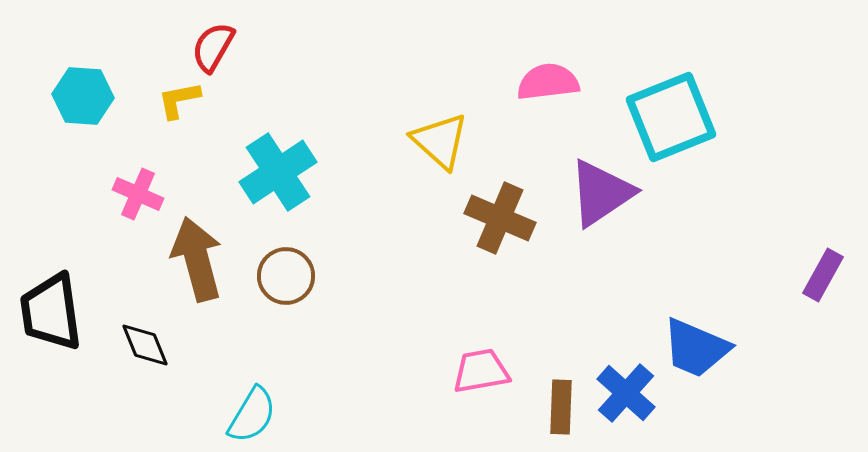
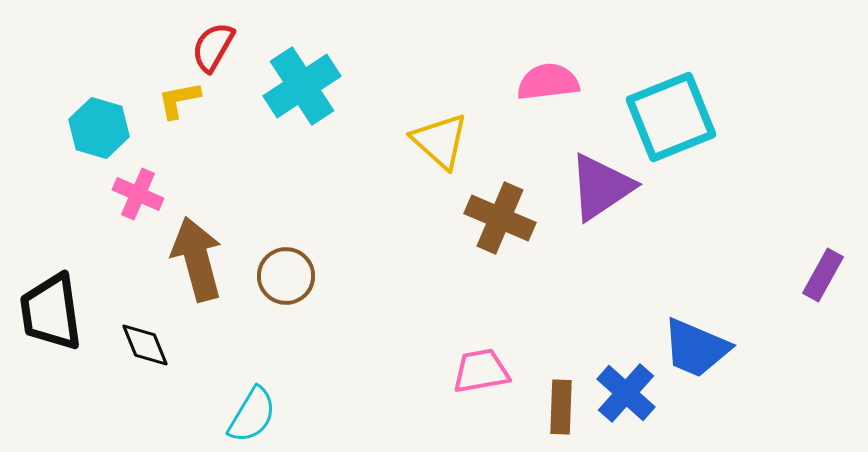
cyan hexagon: moved 16 px right, 32 px down; rotated 12 degrees clockwise
cyan cross: moved 24 px right, 86 px up
purple triangle: moved 6 px up
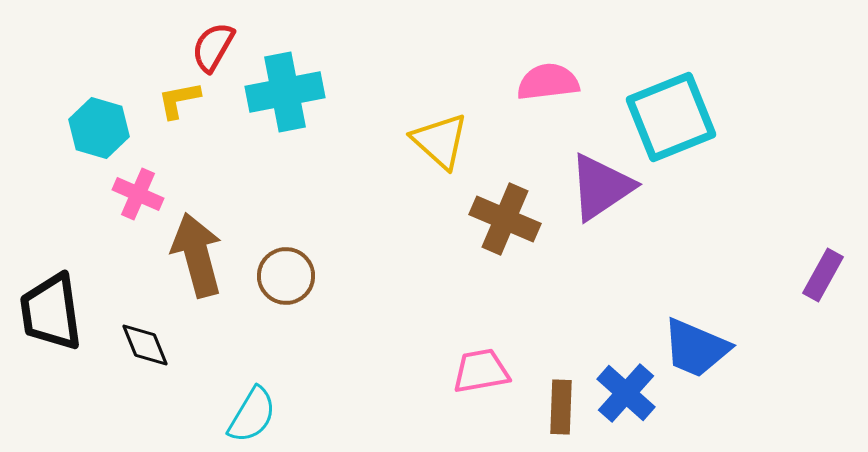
cyan cross: moved 17 px left, 6 px down; rotated 22 degrees clockwise
brown cross: moved 5 px right, 1 px down
brown arrow: moved 4 px up
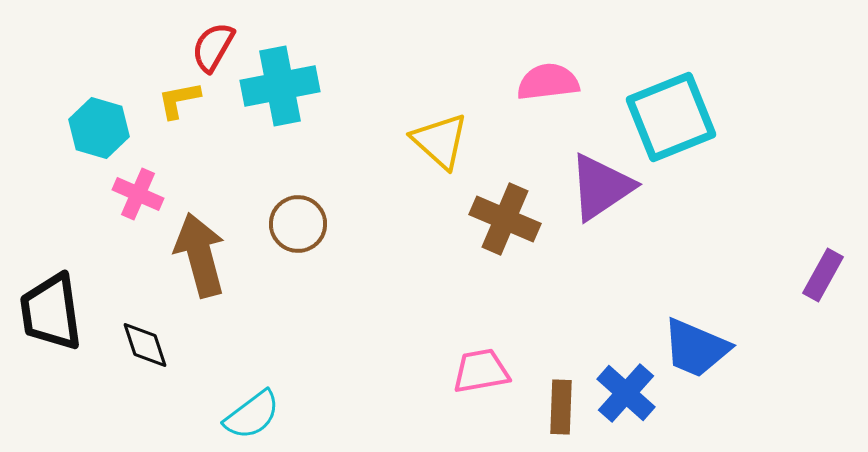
cyan cross: moved 5 px left, 6 px up
brown arrow: moved 3 px right
brown circle: moved 12 px right, 52 px up
black diamond: rotated 4 degrees clockwise
cyan semicircle: rotated 22 degrees clockwise
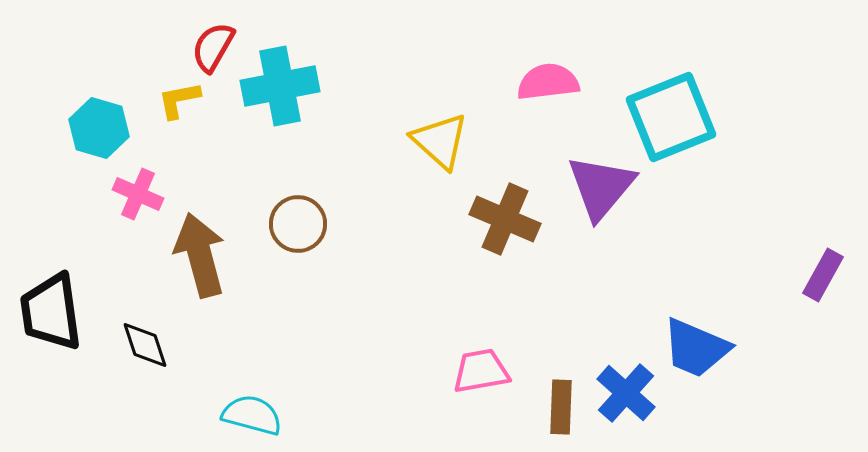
purple triangle: rotated 16 degrees counterclockwise
cyan semicircle: rotated 128 degrees counterclockwise
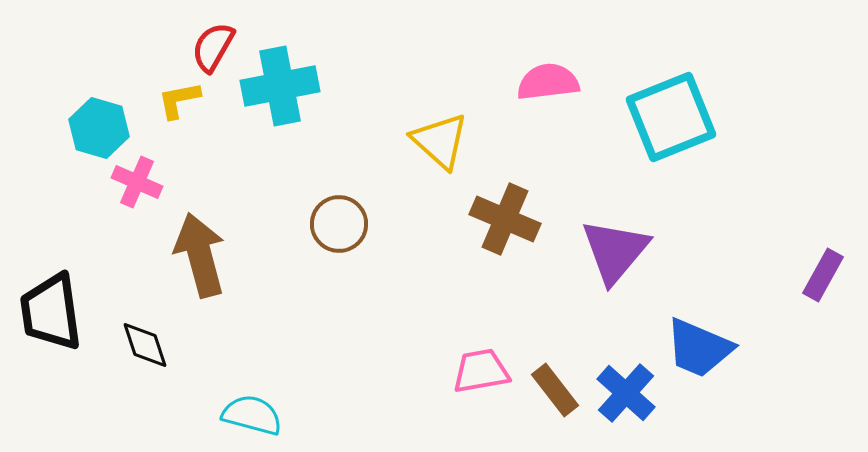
purple triangle: moved 14 px right, 64 px down
pink cross: moved 1 px left, 12 px up
brown circle: moved 41 px right
blue trapezoid: moved 3 px right
brown rectangle: moved 6 px left, 17 px up; rotated 40 degrees counterclockwise
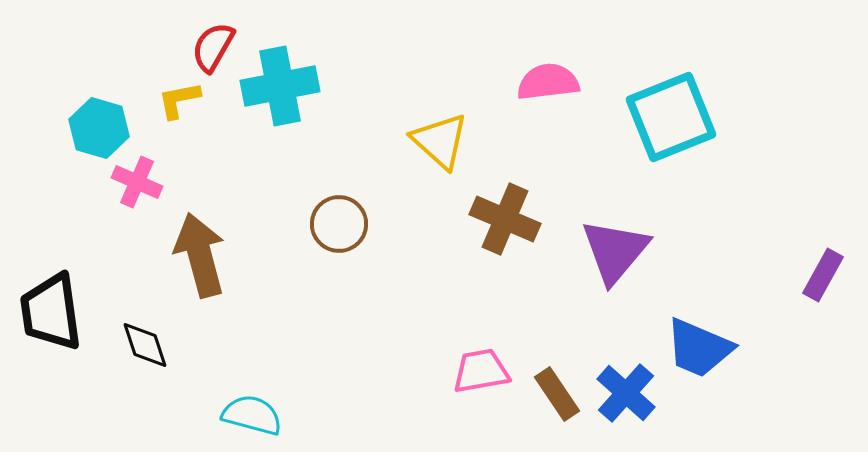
brown rectangle: moved 2 px right, 4 px down; rotated 4 degrees clockwise
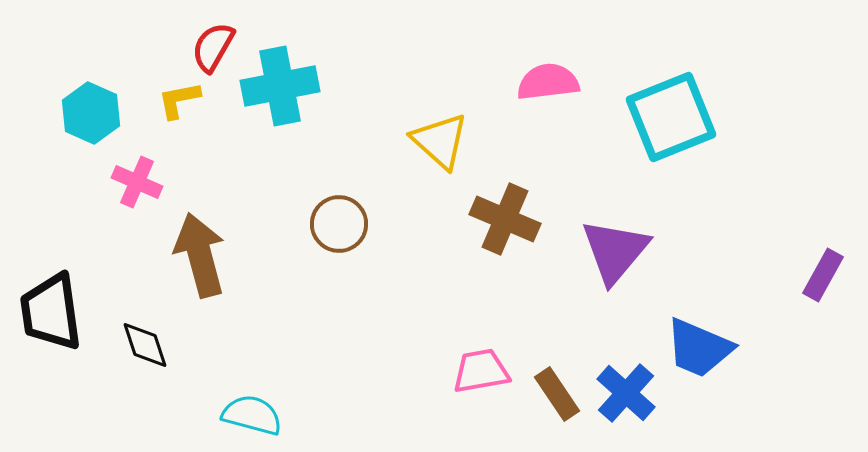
cyan hexagon: moved 8 px left, 15 px up; rotated 8 degrees clockwise
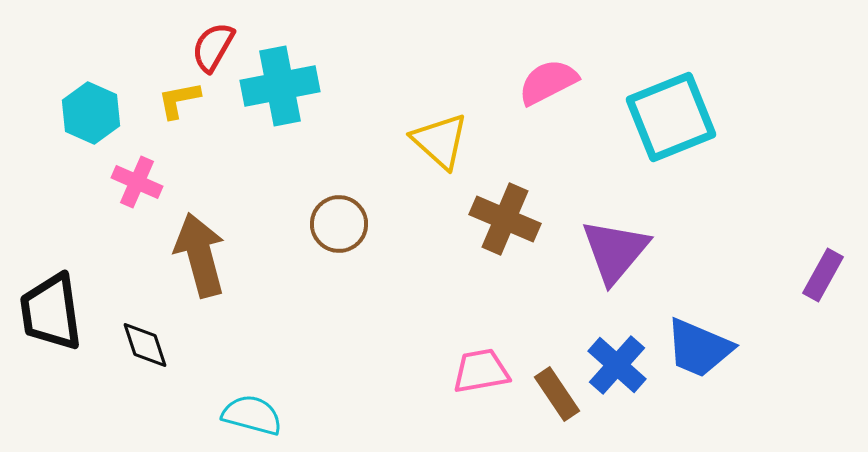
pink semicircle: rotated 20 degrees counterclockwise
blue cross: moved 9 px left, 28 px up
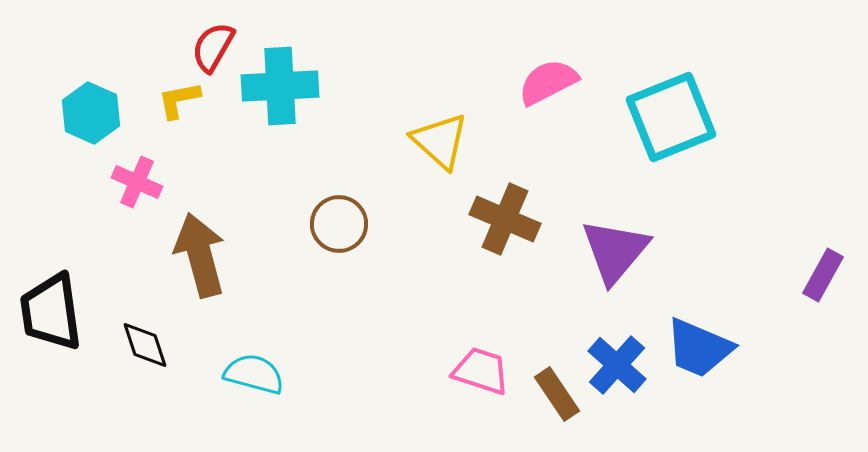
cyan cross: rotated 8 degrees clockwise
pink trapezoid: rotated 28 degrees clockwise
cyan semicircle: moved 2 px right, 41 px up
